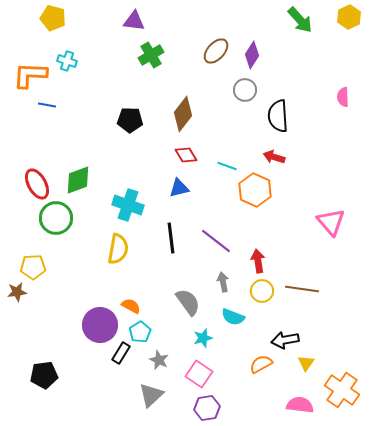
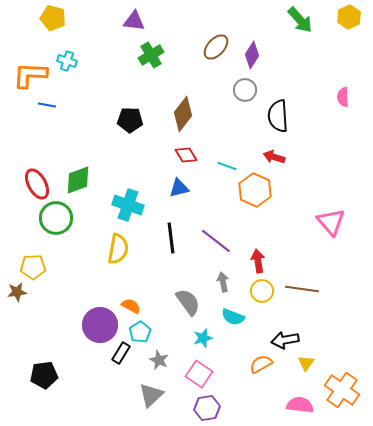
brown ellipse at (216, 51): moved 4 px up
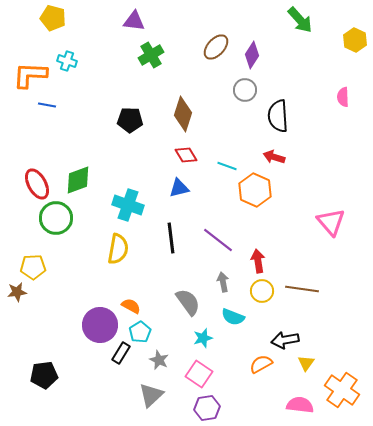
yellow hexagon at (349, 17): moved 6 px right, 23 px down; rotated 10 degrees counterclockwise
brown diamond at (183, 114): rotated 20 degrees counterclockwise
purple line at (216, 241): moved 2 px right, 1 px up
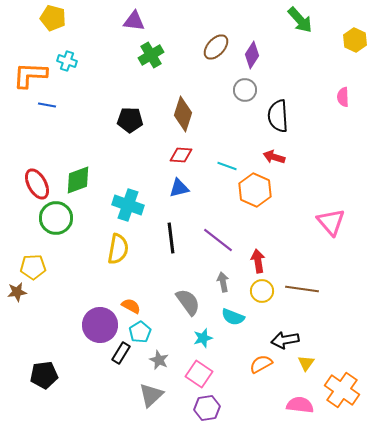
red diamond at (186, 155): moved 5 px left; rotated 55 degrees counterclockwise
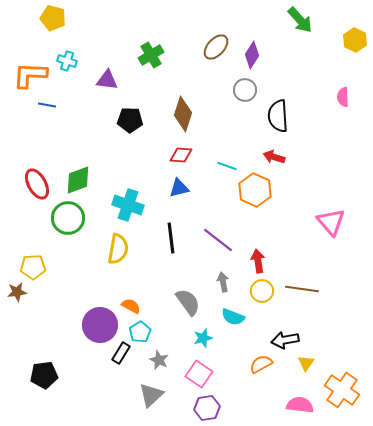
purple triangle at (134, 21): moved 27 px left, 59 px down
green circle at (56, 218): moved 12 px right
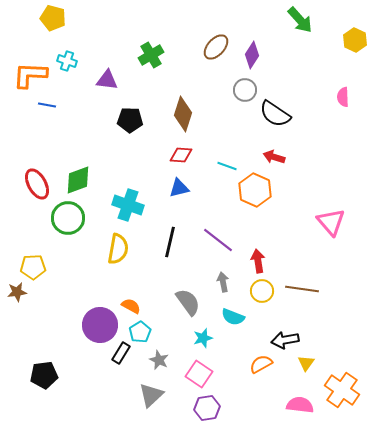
black semicircle at (278, 116): moved 3 px left, 2 px up; rotated 52 degrees counterclockwise
black line at (171, 238): moved 1 px left, 4 px down; rotated 20 degrees clockwise
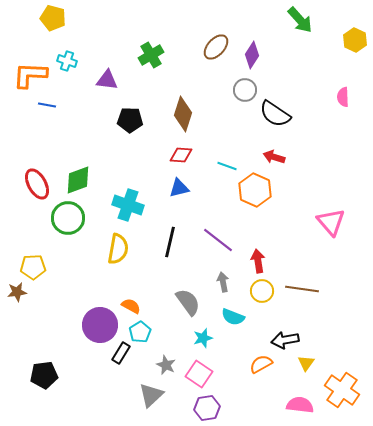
gray star at (159, 360): moved 7 px right, 5 px down
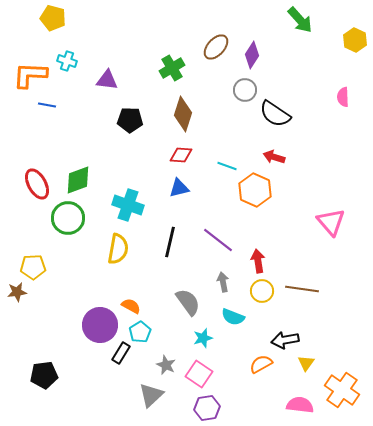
green cross at (151, 55): moved 21 px right, 13 px down
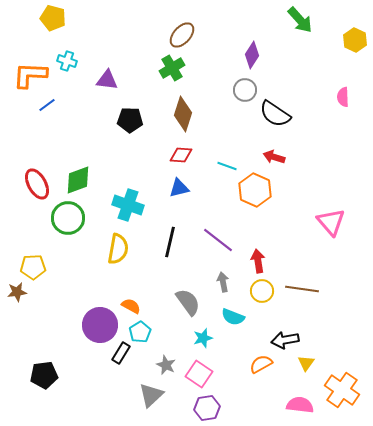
brown ellipse at (216, 47): moved 34 px left, 12 px up
blue line at (47, 105): rotated 48 degrees counterclockwise
